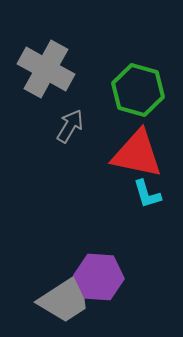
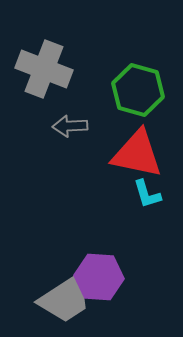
gray cross: moved 2 px left; rotated 8 degrees counterclockwise
gray arrow: rotated 124 degrees counterclockwise
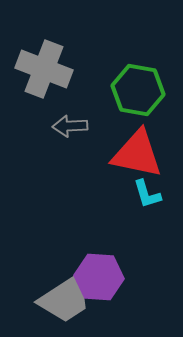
green hexagon: rotated 6 degrees counterclockwise
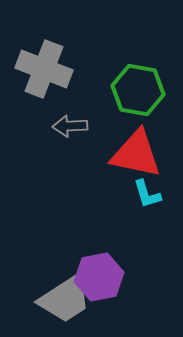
red triangle: moved 1 px left
purple hexagon: rotated 15 degrees counterclockwise
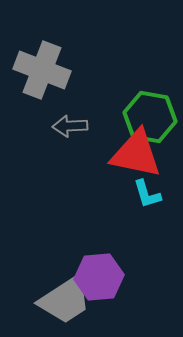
gray cross: moved 2 px left, 1 px down
green hexagon: moved 12 px right, 27 px down
purple hexagon: rotated 6 degrees clockwise
gray trapezoid: moved 1 px down
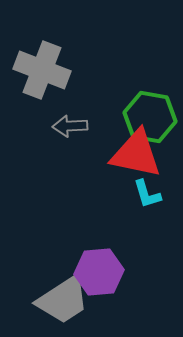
purple hexagon: moved 5 px up
gray trapezoid: moved 2 px left
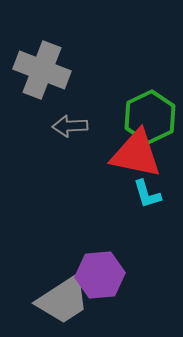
green hexagon: rotated 24 degrees clockwise
purple hexagon: moved 1 px right, 3 px down
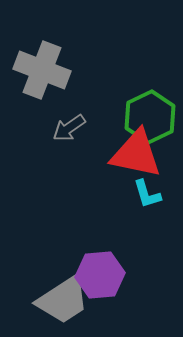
gray arrow: moved 1 px left, 2 px down; rotated 32 degrees counterclockwise
